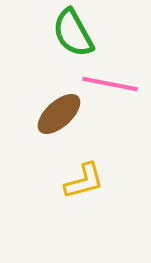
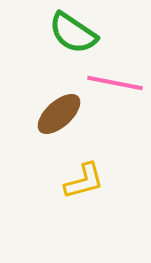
green semicircle: rotated 27 degrees counterclockwise
pink line: moved 5 px right, 1 px up
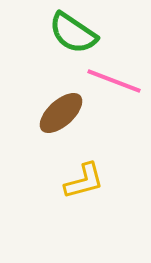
pink line: moved 1 px left, 2 px up; rotated 10 degrees clockwise
brown ellipse: moved 2 px right, 1 px up
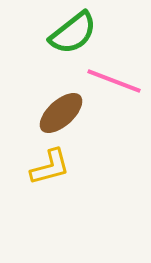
green semicircle: rotated 72 degrees counterclockwise
yellow L-shape: moved 34 px left, 14 px up
